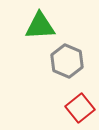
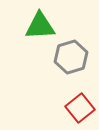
gray hexagon: moved 4 px right, 4 px up; rotated 20 degrees clockwise
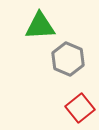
gray hexagon: moved 3 px left, 2 px down; rotated 20 degrees counterclockwise
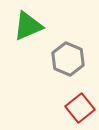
green triangle: moved 12 px left; rotated 20 degrees counterclockwise
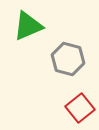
gray hexagon: rotated 8 degrees counterclockwise
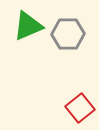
gray hexagon: moved 25 px up; rotated 16 degrees counterclockwise
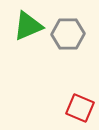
red square: rotated 28 degrees counterclockwise
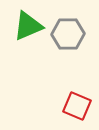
red square: moved 3 px left, 2 px up
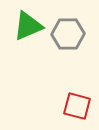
red square: rotated 8 degrees counterclockwise
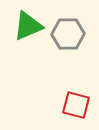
red square: moved 1 px left, 1 px up
